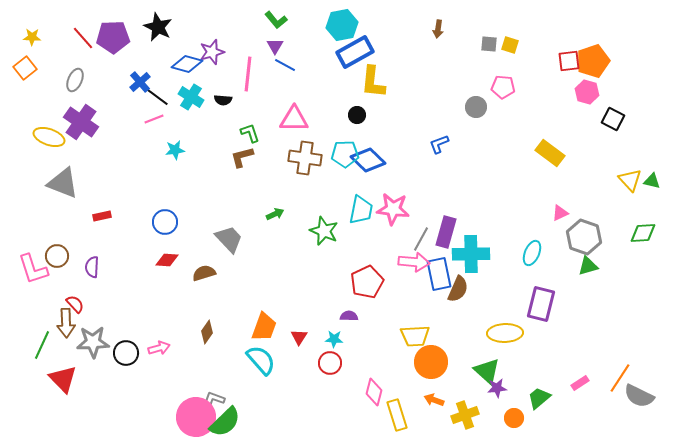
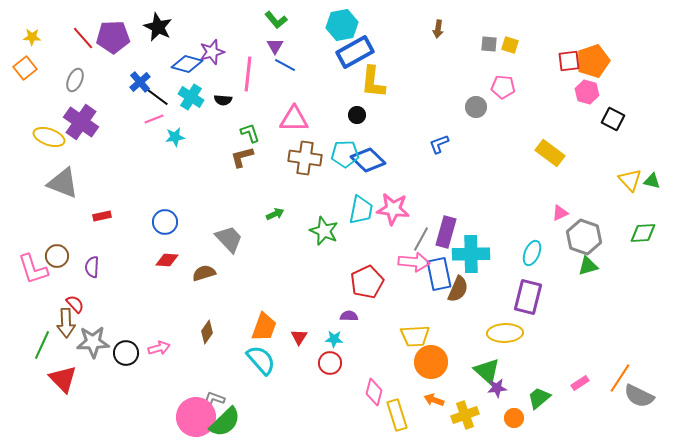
cyan star at (175, 150): moved 13 px up
purple rectangle at (541, 304): moved 13 px left, 7 px up
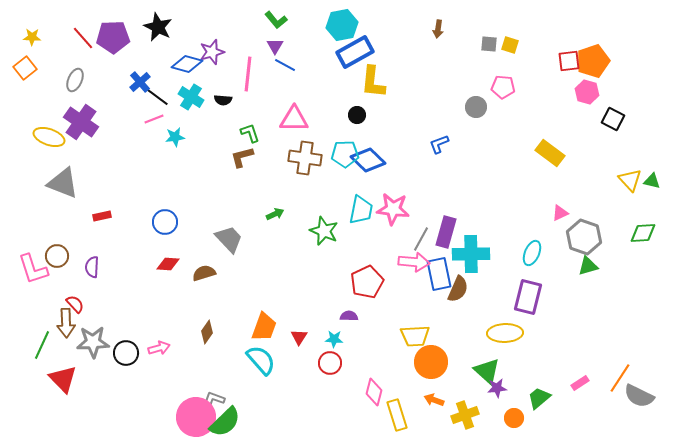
red diamond at (167, 260): moved 1 px right, 4 px down
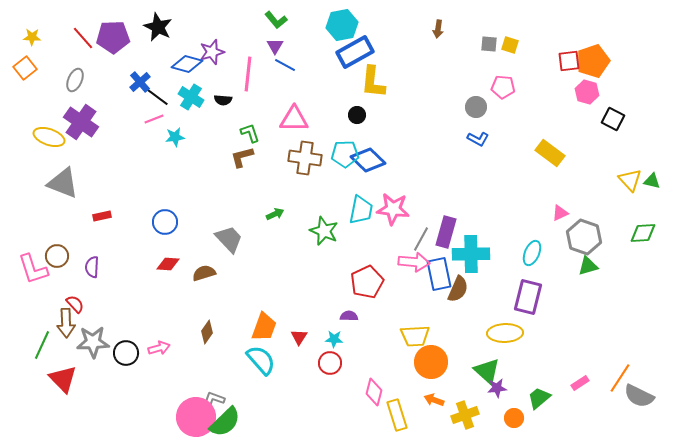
blue L-shape at (439, 144): moved 39 px right, 5 px up; rotated 130 degrees counterclockwise
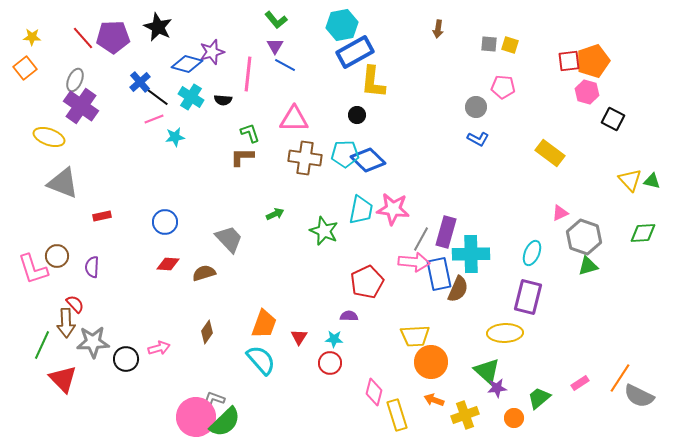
purple cross at (81, 122): moved 16 px up
brown L-shape at (242, 157): rotated 15 degrees clockwise
orange trapezoid at (264, 327): moved 3 px up
black circle at (126, 353): moved 6 px down
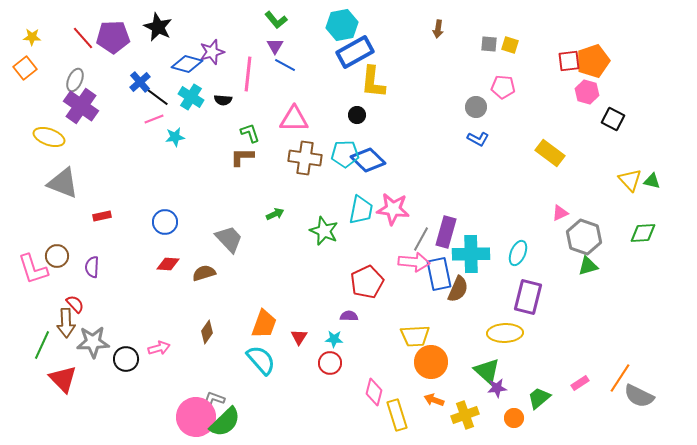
cyan ellipse at (532, 253): moved 14 px left
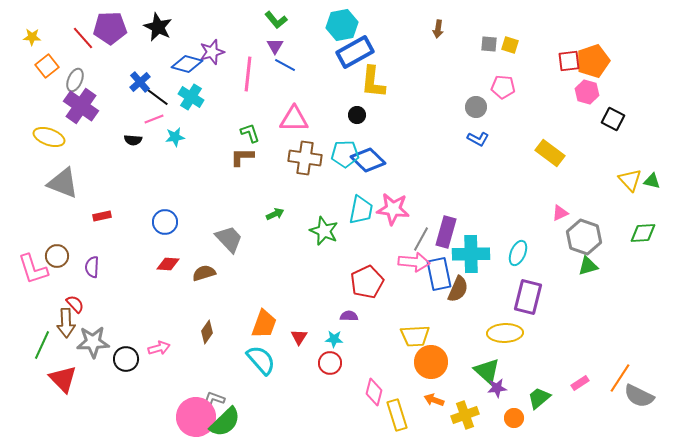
purple pentagon at (113, 37): moved 3 px left, 9 px up
orange square at (25, 68): moved 22 px right, 2 px up
black semicircle at (223, 100): moved 90 px left, 40 px down
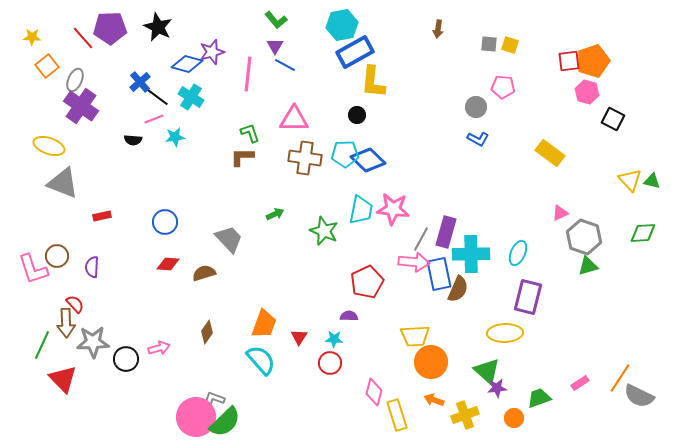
yellow ellipse at (49, 137): moved 9 px down
green trapezoid at (539, 398): rotated 20 degrees clockwise
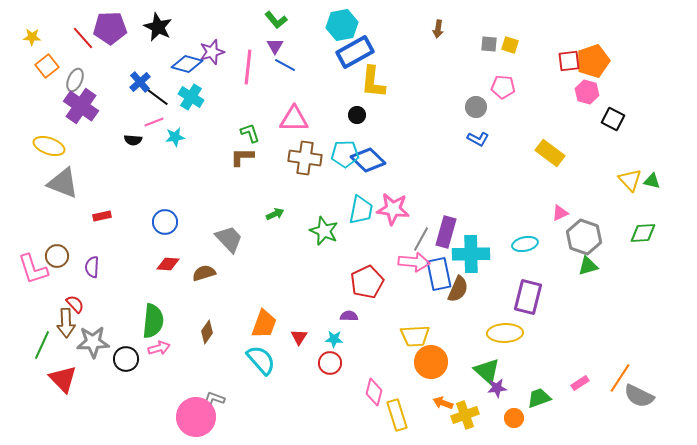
pink line at (248, 74): moved 7 px up
pink line at (154, 119): moved 3 px down
cyan ellipse at (518, 253): moved 7 px right, 9 px up; rotated 55 degrees clockwise
orange arrow at (434, 400): moved 9 px right, 3 px down
green semicircle at (225, 422): moved 72 px left, 101 px up; rotated 40 degrees counterclockwise
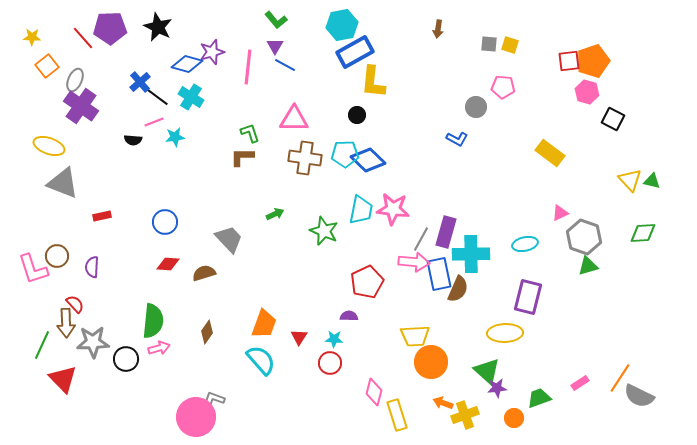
blue L-shape at (478, 139): moved 21 px left
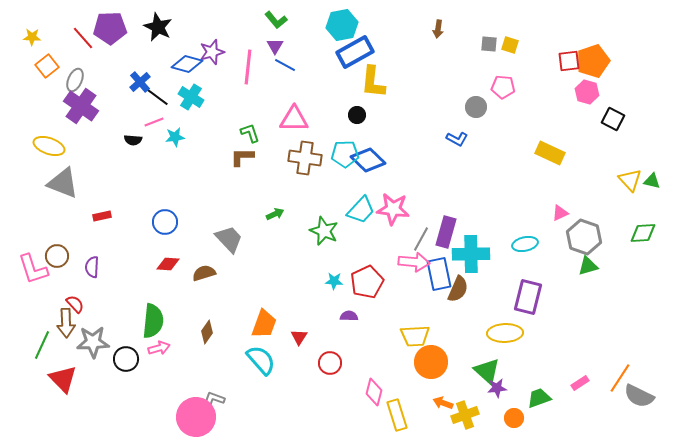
yellow rectangle at (550, 153): rotated 12 degrees counterclockwise
cyan trapezoid at (361, 210): rotated 32 degrees clockwise
cyan star at (334, 339): moved 58 px up
